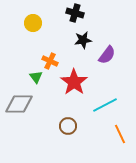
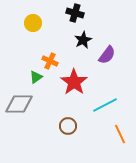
black star: rotated 18 degrees counterclockwise
green triangle: rotated 32 degrees clockwise
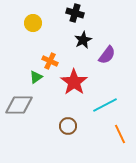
gray diamond: moved 1 px down
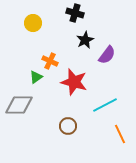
black star: moved 2 px right
red star: rotated 20 degrees counterclockwise
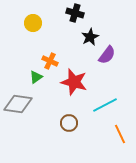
black star: moved 5 px right, 3 px up
gray diamond: moved 1 px left, 1 px up; rotated 8 degrees clockwise
brown circle: moved 1 px right, 3 px up
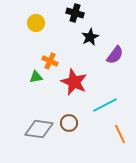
yellow circle: moved 3 px right
purple semicircle: moved 8 px right
green triangle: rotated 24 degrees clockwise
red star: rotated 8 degrees clockwise
gray diamond: moved 21 px right, 25 px down
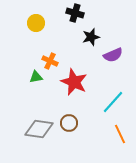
black star: moved 1 px right; rotated 12 degrees clockwise
purple semicircle: moved 2 px left; rotated 30 degrees clockwise
cyan line: moved 8 px right, 3 px up; rotated 20 degrees counterclockwise
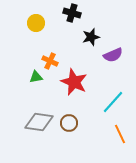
black cross: moved 3 px left
gray diamond: moved 7 px up
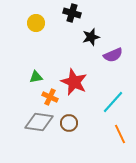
orange cross: moved 36 px down
